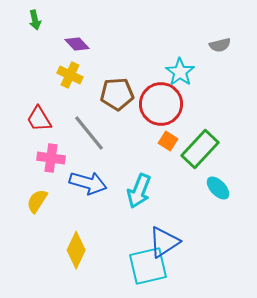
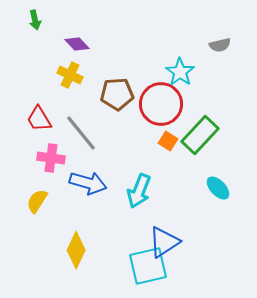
gray line: moved 8 px left
green rectangle: moved 14 px up
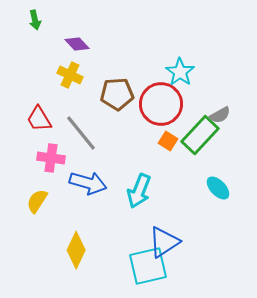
gray semicircle: moved 70 px down; rotated 15 degrees counterclockwise
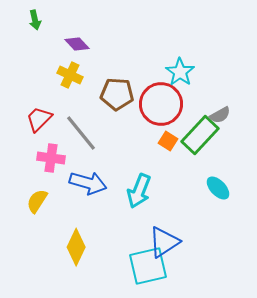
brown pentagon: rotated 8 degrees clockwise
red trapezoid: rotated 76 degrees clockwise
yellow diamond: moved 3 px up
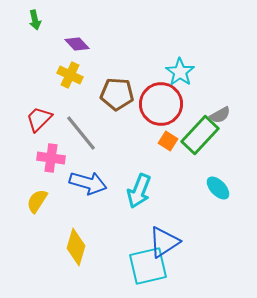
yellow diamond: rotated 9 degrees counterclockwise
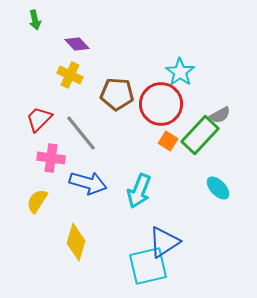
yellow diamond: moved 5 px up
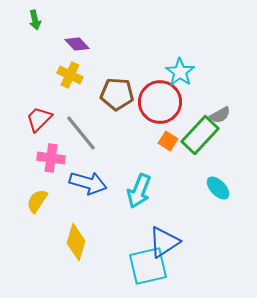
red circle: moved 1 px left, 2 px up
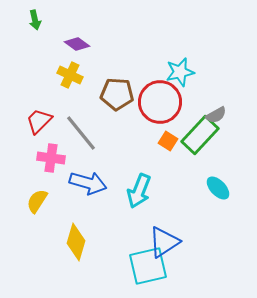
purple diamond: rotated 10 degrees counterclockwise
cyan star: rotated 24 degrees clockwise
gray semicircle: moved 4 px left
red trapezoid: moved 2 px down
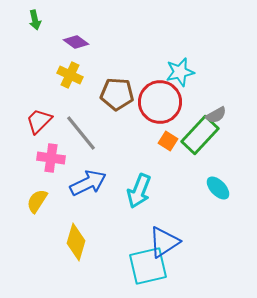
purple diamond: moved 1 px left, 2 px up
blue arrow: rotated 42 degrees counterclockwise
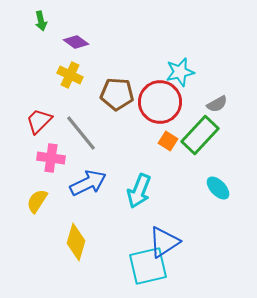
green arrow: moved 6 px right, 1 px down
gray semicircle: moved 1 px right, 11 px up
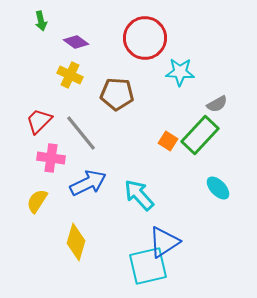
cyan star: rotated 16 degrees clockwise
red circle: moved 15 px left, 64 px up
cyan arrow: moved 4 px down; rotated 116 degrees clockwise
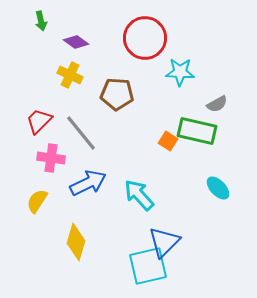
green rectangle: moved 3 px left, 4 px up; rotated 60 degrees clockwise
blue triangle: rotated 12 degrees counterclockwise
